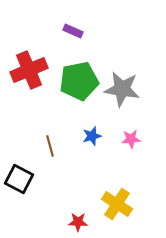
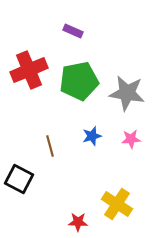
gray star: moved 5 px right, 4 px down
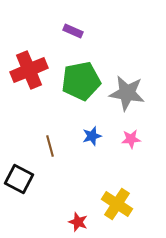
green pentagon: moved 2 px right
red star: rotated 18 degrees clockwise
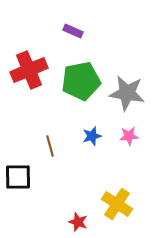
pink star: moved 2 px left, 3 px up
black square: moved 1 px left, 2 px up; rotated 28 degrees counterclockwise
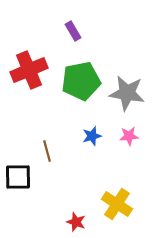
purple rectangle: rotated 36 degrees clockwise
brown line: moved 3 px left, 5 px down
red star: moved 2 px left
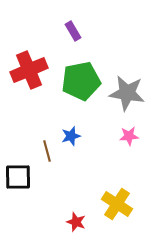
blue star: moved 21 px left
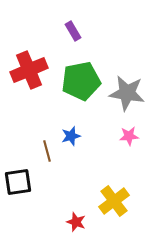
black square: moved 5 px down; rotated 8 degrees counterclockwise
yellow cross: moved 3 px left, 3 px up; rotated 20 degrees clockwise
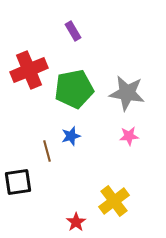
green pentagon: moved 7 px left, 8 px down
red star: rotated 18 degrees clockwise
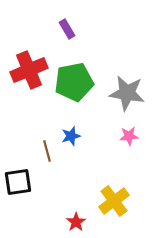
purple rectangle: moved 6 px left, 2 px up
green pentagon: moved 7 px up
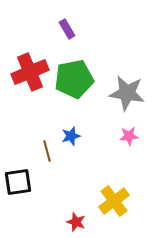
red cross: moved 1 px right, 2 px down
green pentagon: moved 3 px up
red star: rotated 18 degrees counterclockwise
